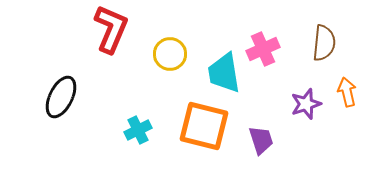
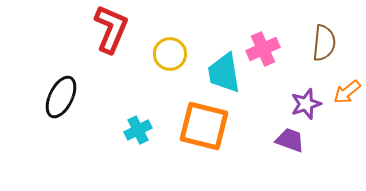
orange arrow: rotated 116 degrees counterclockwise
purple trapezoid: moved 29 px right; rotated 52 degrees counterclockwise
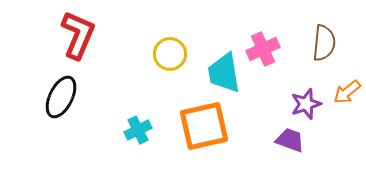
red L-shape: moved 33 px left, 6 px down
orange square: rotated 27 degrees counterclockwise
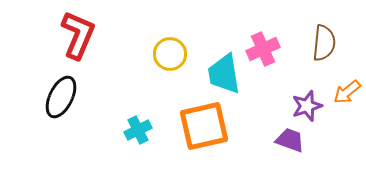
cyan trapezoid: moved 1 px down
purple star: moved 1 px right, 2 px down
